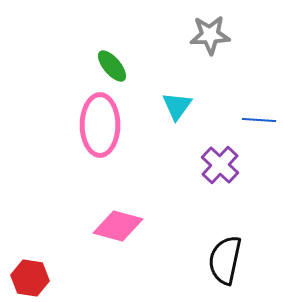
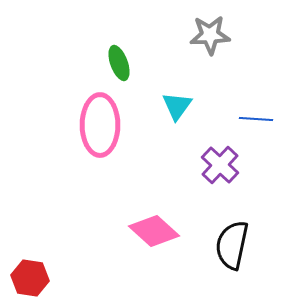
green ellipse: moved 7 px right, 3 px up; rotated 20 degrees clockwise
blue line: moved 3 px left, 1 px up
pink diamond: moved 36 px right, 5 px down; rotated 27 degrees clockwise
black semicircle: moved 7 px right, 15 px up
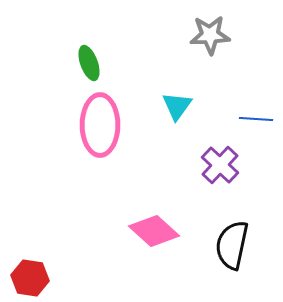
green ellipse: moved 30 px left
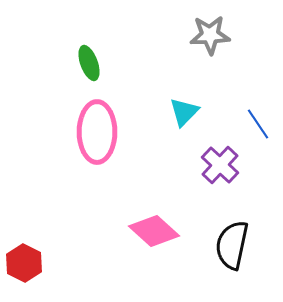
cyan triangle: moved 7 px right, 6 px down; rotated 8 degrees clockwise
blue line: moved 2 px right, 5 px down; rotated 52 degrees clockwise
pink ellipse: moved 3 px left, 7 px down
red hexagon: moved 6 px left, 15 px up; rotated 18 degrees clockwise
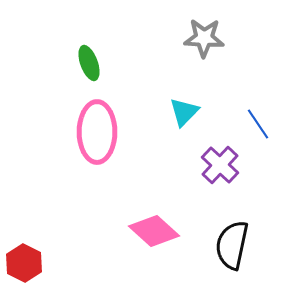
gray star: moved 6 px left, 3 px down; rotated 6 degrees clockwise
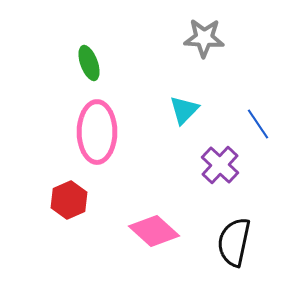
cyan triangle: moved 2 px up
black semicircle: moved 2 px right, 3 px up
red hexagon: moved 45 px right, 63 px up; rotated 9 degrees clockwise
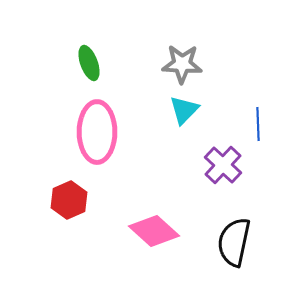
gray star: moved 22 px left, 26 px down
blue line: rotated 32 degrees clockwise
purple cross: moved 3 px right
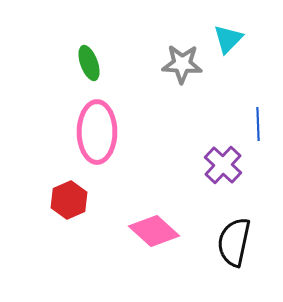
cyan triangle: moved 44 px right, 71 px up
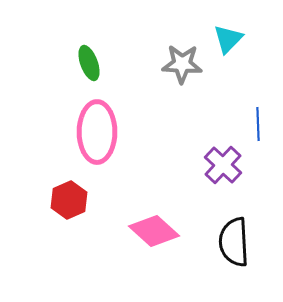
black semicircle: rotated 15 degrees counterclockwise
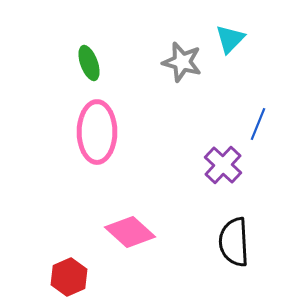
cyan triangle: moved 2 px right
gray star: moved 2 px up; rotated 12 degrees clockwise
blue line: rotated 24 degrees clockwise
red hexagon: moved 77 px down
pink diamond: moved 24 px left, 1 px down
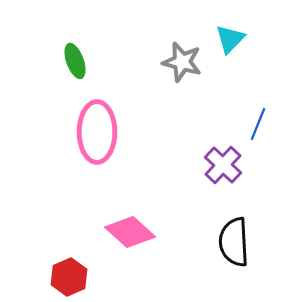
green ellipse: moved 14 px left, 2 px up
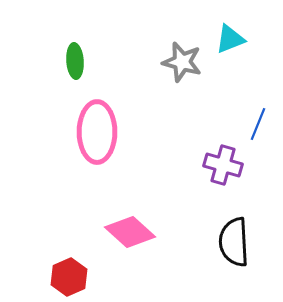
cyan triangle: rotated 24 degrees clockwise
green ellipse: rotated 16 degrees clockwise
purple cross: rotated 27 degrees counterclockwise
